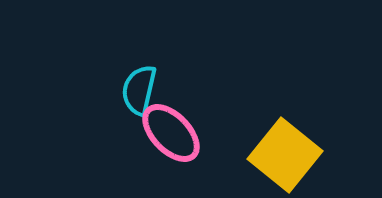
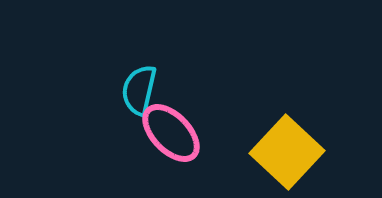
yellow square: moved 2 px right, 3 px up; rotated 4 degrees clockwise
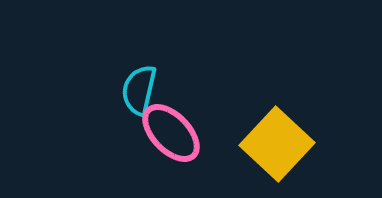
yellow square: moved 10 px left, 8 px up
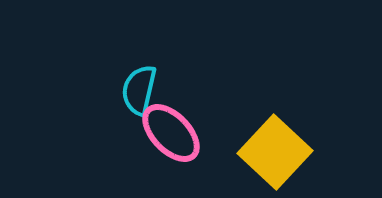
yellow square: moved 2 px left, 8 px down
